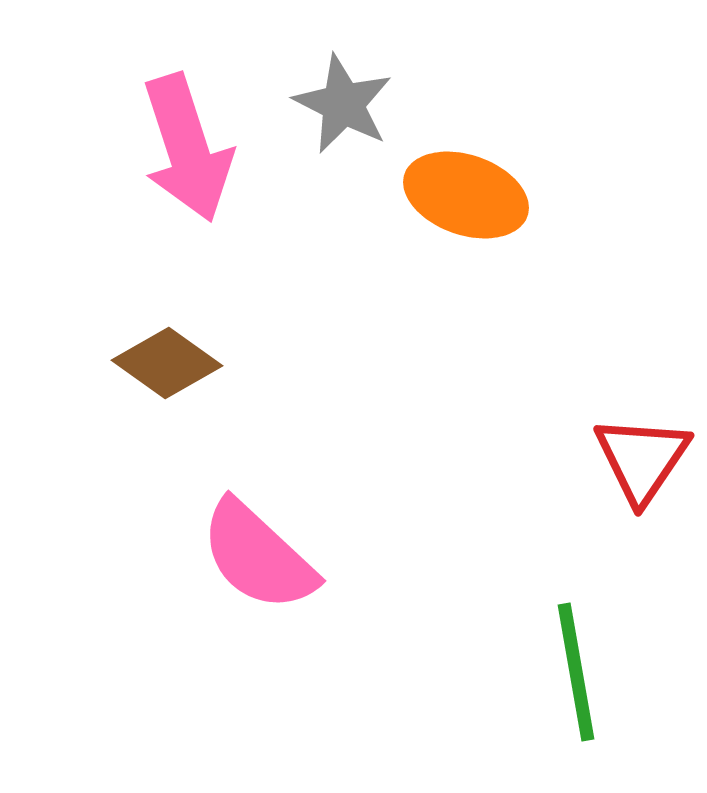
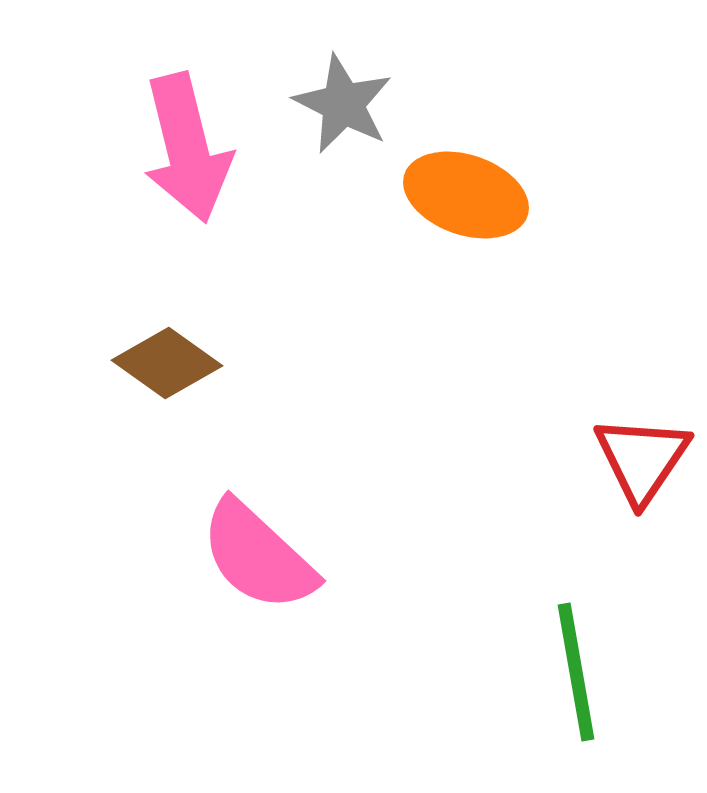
pink arrow: rotated 4 degrees clockwise
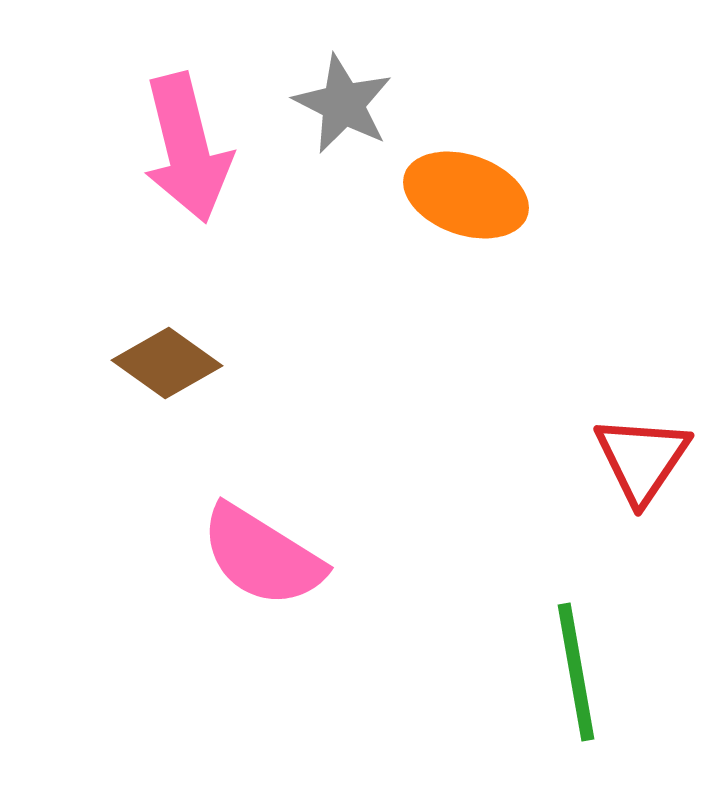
pink semicircle: moved 4 px right; rotated 11 degrees counterclockwise
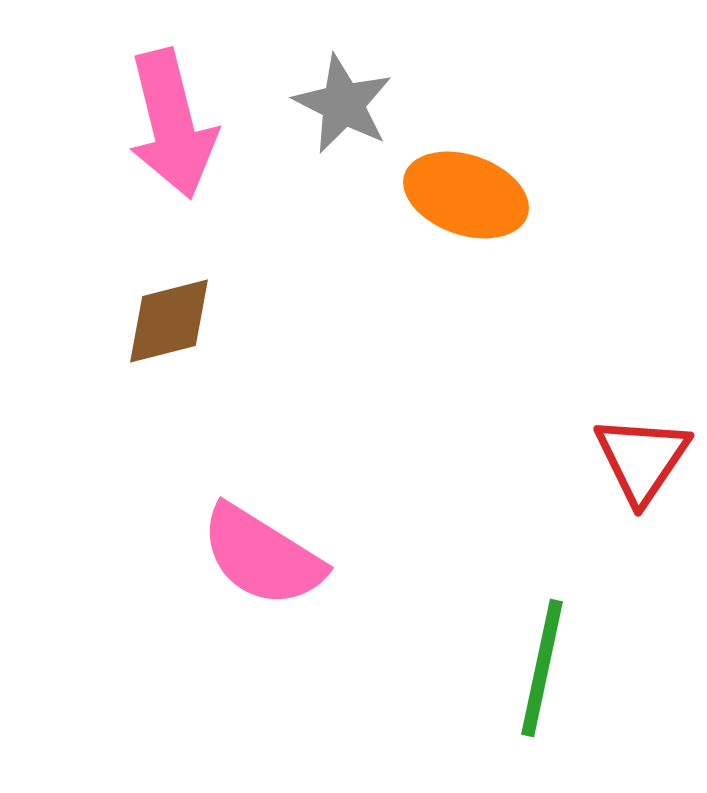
pink arrow: moved 15 px left, 24 px up
brown diamond: moved 2 px right, 42 px up; rotated 50 degrees counterclockwise
green line: moved 34 px left, 4 px up; rotated 22 degrees clockwise
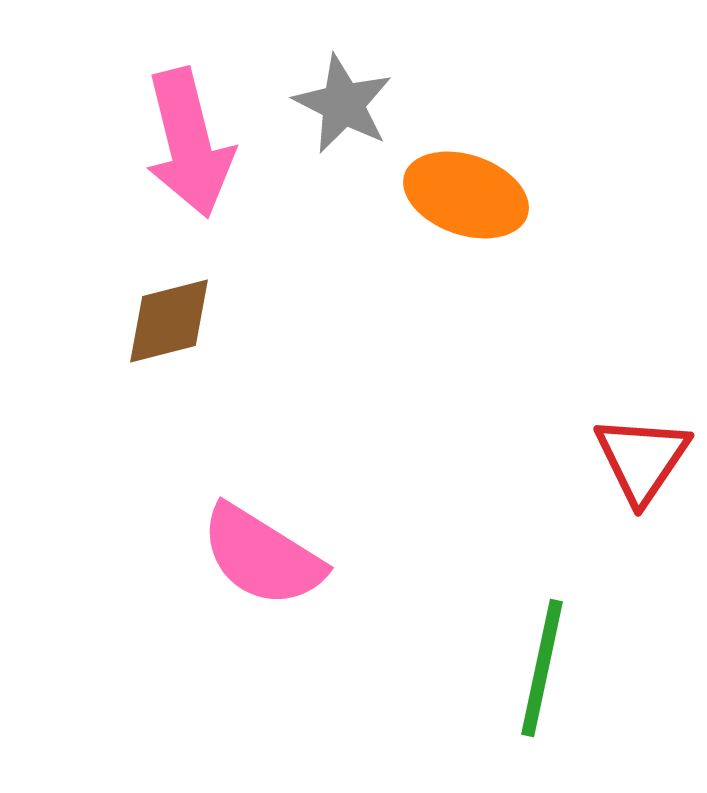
pink arrow: moved 17 px right, 19 px down
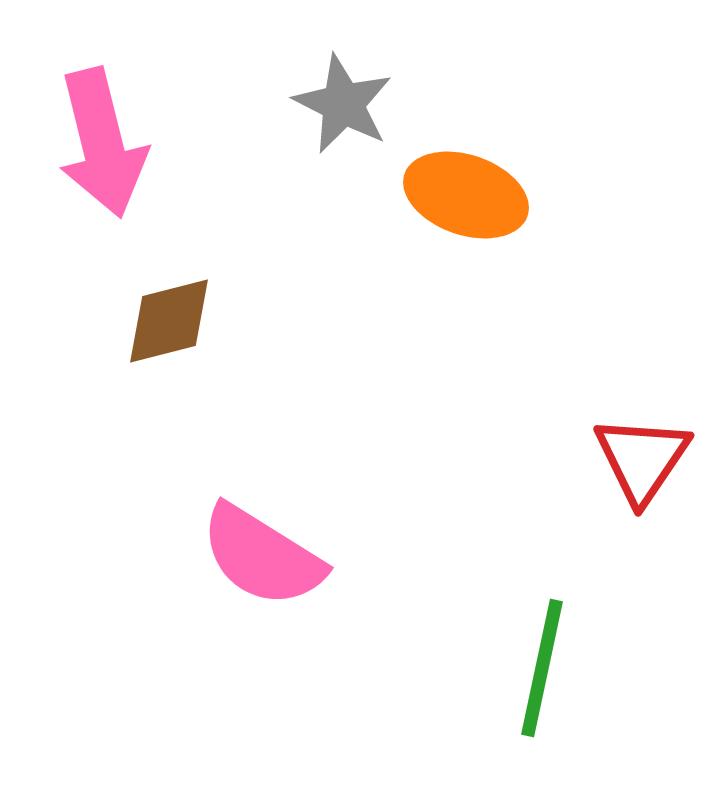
pink arrow: moved 87 px left
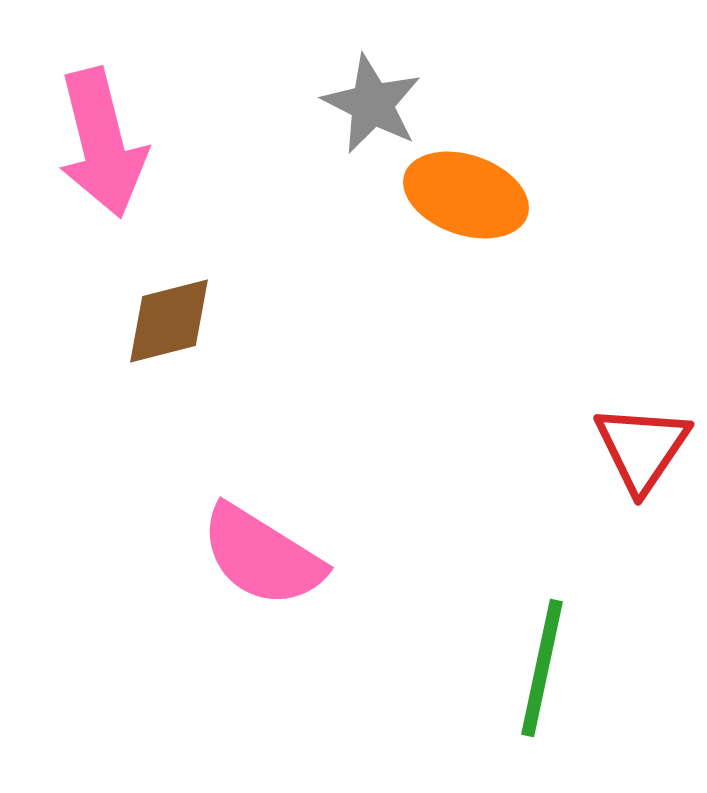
gray star: moved 29 px right
red triangle: moved 11 px up
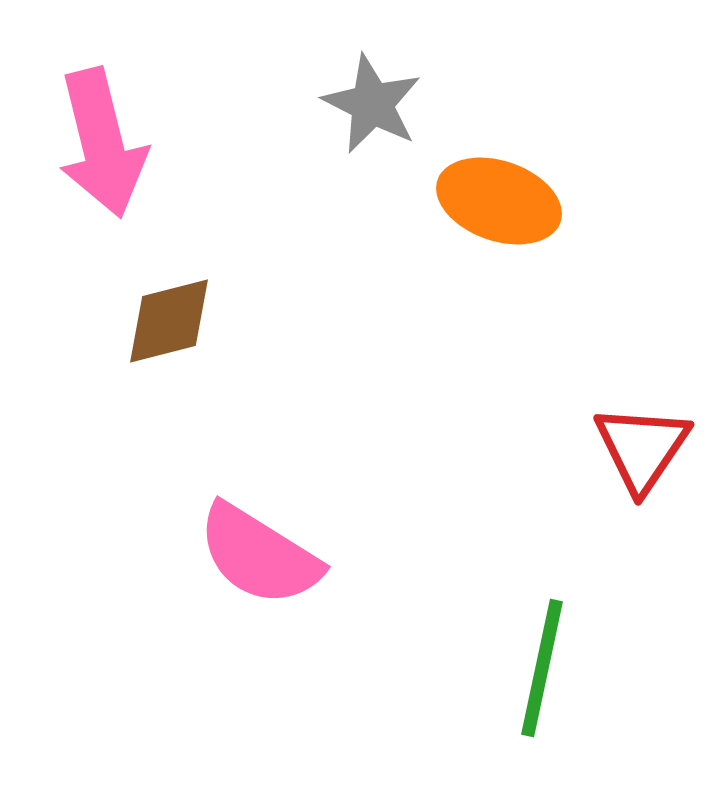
orange ellipse: moved 33 px right, 6 px down
pink semicircle: moved 3 px left, 1 px up
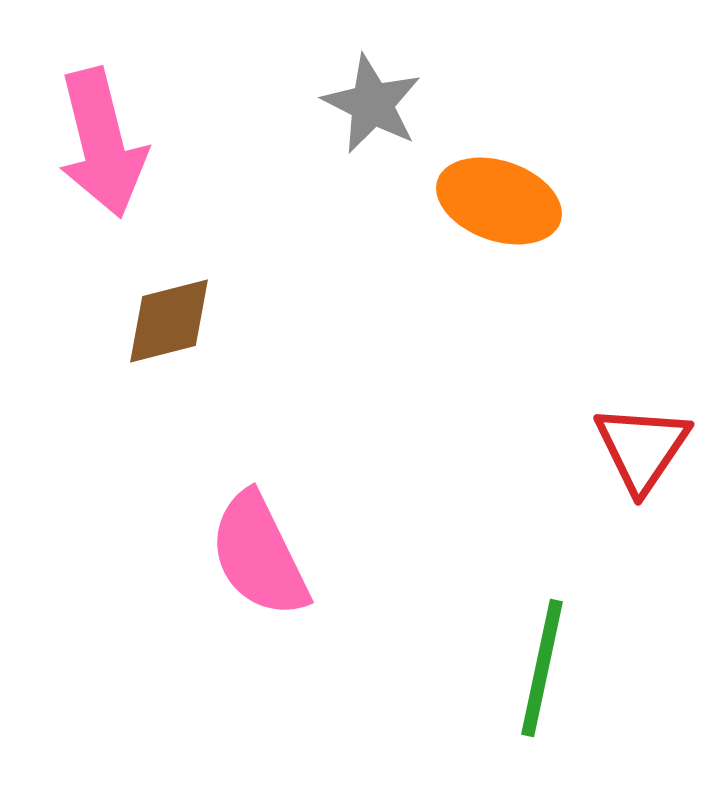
pink semicircle: rotated 32 degrees clockwise
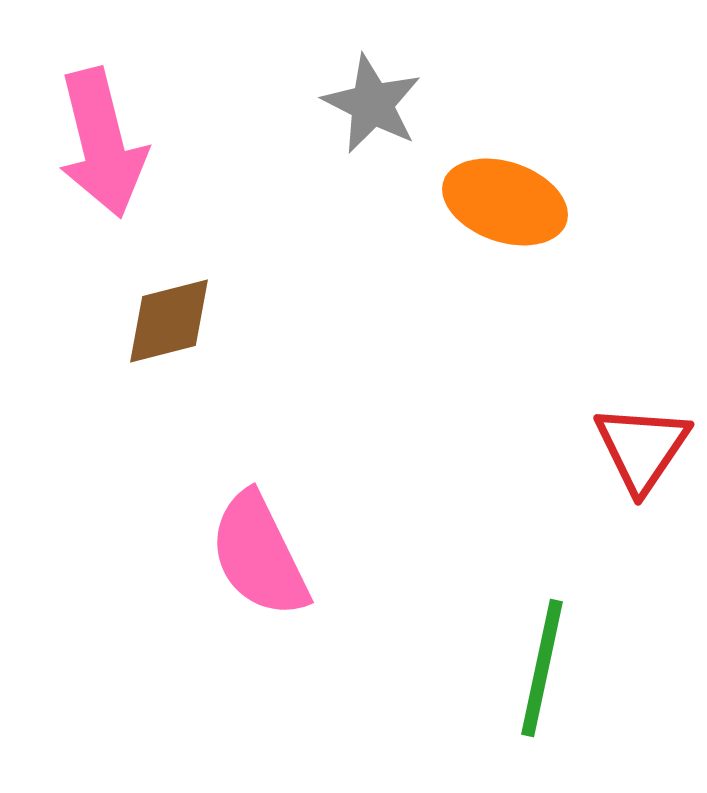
orange ellipse: moved 6 px right, 1 px down
